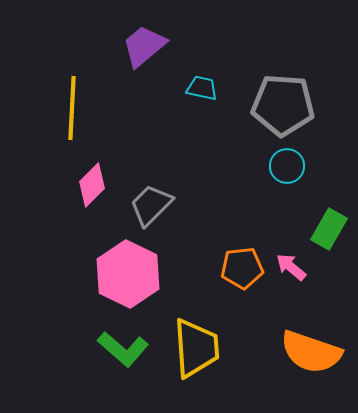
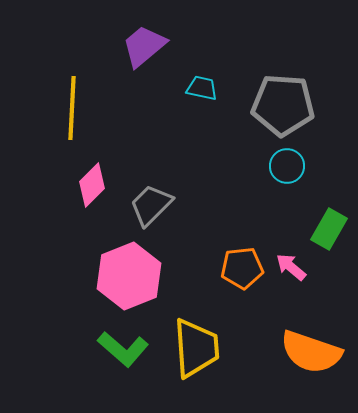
pink hexagon: moved 1 px right, 2 px down; rotated 12 degrees clockwise
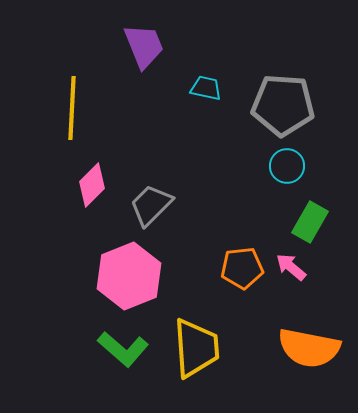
purple trapezoid: rotated 108 degrees clockwise
cyan trapezoid: moved 4 px right
green rectangle: moved 19 px left, 7 px up
orange semicircle: moved 2 px left, 4 px up; rotated 8 degrees counterclockwise
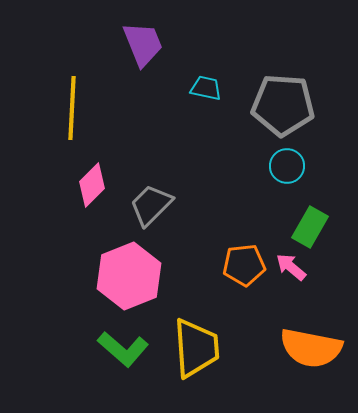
purple trapezoid: moved 1 px left, 2 px up
green rectangle: moved 5 px down
orange pentagon: moved 2 px right, 3 px up
orange semicircle: moved 2 px right
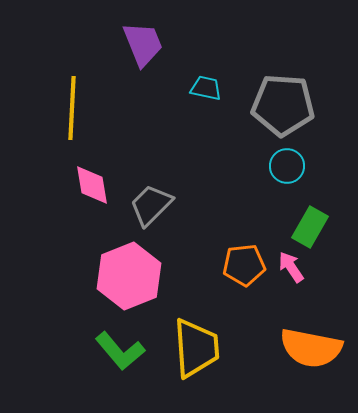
pink diamond: rotated 54 degrees counterclockwise
pink arrow: rotated 16 degrees clockwise
green L-shape: moved 3 px left, 2 px down; rotated 9 degrees clockwise
